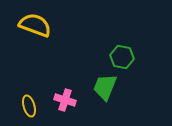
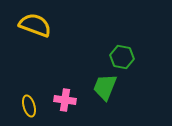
pink cross: rotated 10 degrees counterclockwise
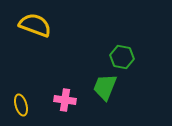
yellow ellipse: moved 8 px left, 1 px up
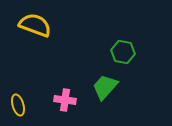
green hexagon: moved 1 px right, 5 px up
green trapezoid: rotated 20 degrees clockwise
yellow ellipse: moved 3 px left
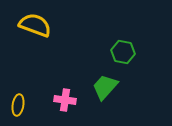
yellow ellipse: rotated 25 degrees clockwise
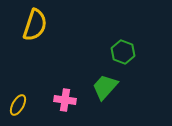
yellow semicircle: rotated 88 degrees clockwise
green hexagon: rotated 10 degrees clockwise
yellow ellipse: rotated 20 degrees clockwise
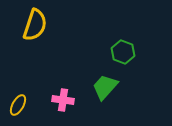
pink cross: moved 2 px left
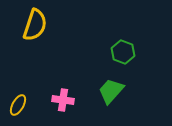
green trapezoid: moved 6 px right, 4 px down
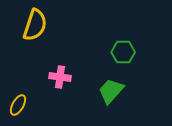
green hexagon: rotated 20 degrees counterclockwise
pink cross: moved 3 px left, 23 px up
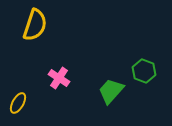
green hexagon: moved 21 px right, 19 px down; rotated 20 degrees clockwise
pink cross: moved 1 px left, 1 px down; rotated 25 degrees clockwise
yellow ellipse: moved 2 px up
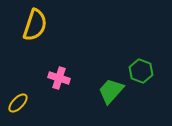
green hexagon: moved 3 px left
pink cross: rotated 15 degrees counterclockwise
yellow ellipse: rotated 15 degrees clockwise
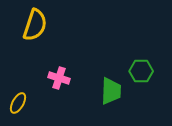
green hexagon: rotated 20 degrees counterclockwise
green trapezoid: rotated 140 degrees clockwise
yellow ellipse: rotated 15 degrees counterclockwise
